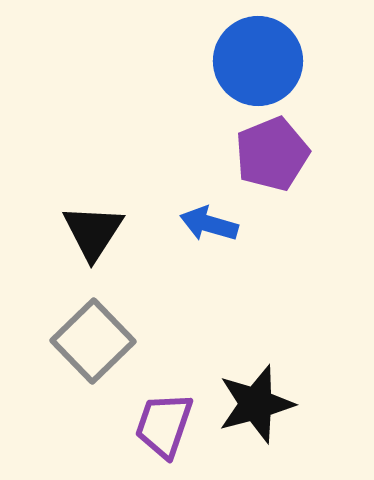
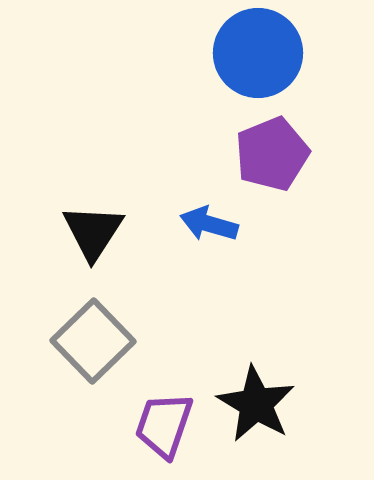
blue circle: moved 8 px up
black star: rotated 26 degrees counterclockwise
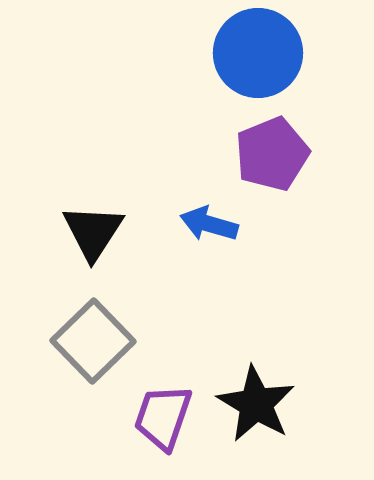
purple trapezoid: moved 1 px left, 8 px up
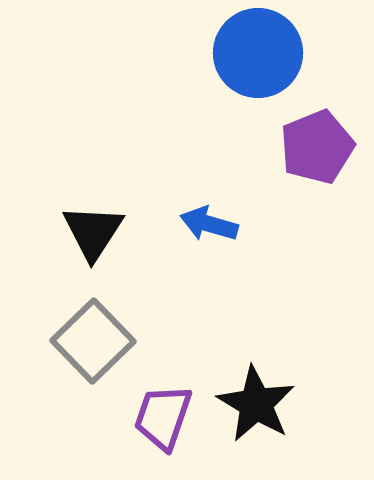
purple pentagon: moved 45 px right, 7 px up
